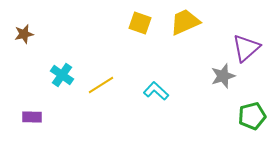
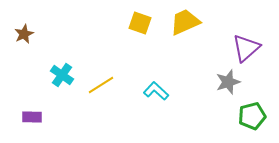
brown star: rotated 12 degrees counterclockwise
gray star: moved 5 px right, 6 px down
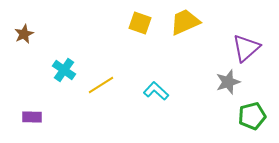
cyan cross: moved 2 px right, 5 px up
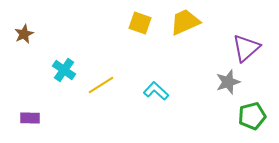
purple rectangle: moved 2 px left, 1 px down
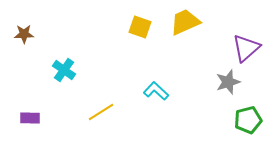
yellow square: moved 4 px down
brown star: rotated 24 degrees clockwise
yellow line: moved 27 px down
green pentagon: moved 4 px left, 4 px down
